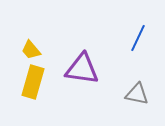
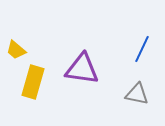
blue line: moved 4 px right, 11 px down
yellow trapezoid: moved 15 px left; rotated 10 degrees counterclockwise
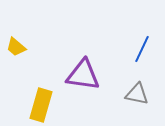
yellow trapezoid: moved 3 px up
purple triangle: moved 1 px right, 6 px down
yellow rectangle: moved 8 px right, 23 px down
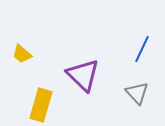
yellow trapezoid: moved 6 px right, 7 px down
purple triangle: rotated 36 degrees clockwise
gray triangle: moved 1 px up; rotated 35 degrees clockwise
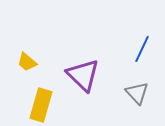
yellow trapezoid: moved 5 px right, 8 px down
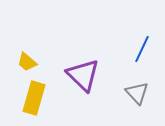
yellow rectangle: moved 7 px left, 7 px up
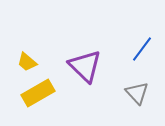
blue line: rotated 12 degrees clockwise
purple triangle: moved 2 px right, 9 px up
yellow rectangle: moved 4 px right, 5 px up; rotated 44 degrees clockwise
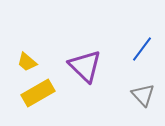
gray triangle: moved 6 px right, 2 px down
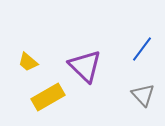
yellow trapezoid: moved 1 px right
yellow rectangle: moved 10 px right, 4 px down
